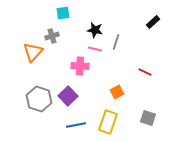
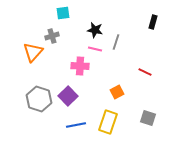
black rectangle: rotated 32 degrees counterclockwise
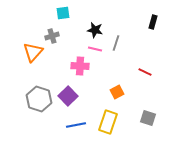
gray line: moved 1 px down
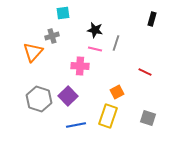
black rectangle: moved 1 px left, 3 px up
yellow rectangle: moved 6 px up
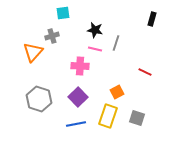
purple square: moved 10 px right, 1 px down
gray square: moved 11 px left
blue line: moved 1 px up
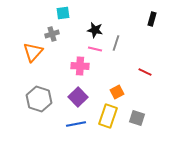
gray cross: moved 2 px up
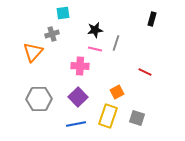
black star: rotated 21 degrees counterclockwise
gray hexagon: rotated 20 degrees counterclockwise
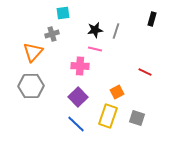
gray line: moved 12 px up
gray hexagon: moved 8 px left, 13 px up
blue line: rotated 54 degrees clockwise
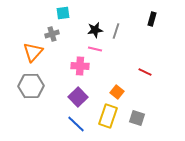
orange square: rotated 24 degrees counterclockwise
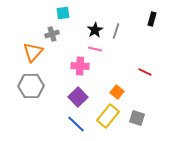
black star: rotated 21 degrees counterclockwise
yellow rectangle: rotated 20 degrees clockwise
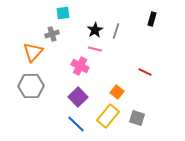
pink cross: rotated 24 degrees clockwise
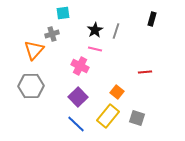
orange triangle: moved 1 px right, 2 px up
red line: rotated 32 degrees counterclockwise
